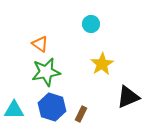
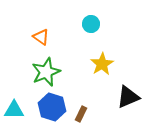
orange triangle: moved 1 px right, 7 px up
green star: rotated 12 degrees counterclockwise
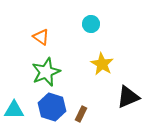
yellow star: rotated 10 degrees counterclockwise
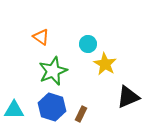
cyan circle: moved 3 px left, 20 px down
yellow star: moved 3 px right
green star: moved 7 px right, 1 px up
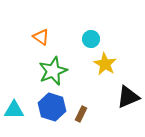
cyan circle: moved 3 px right, 5 px up
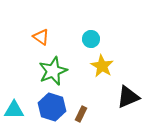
yellow star: moved 3 px left, 2 px down
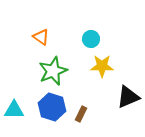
yellow star: rotated 30 degrees counterclockwise
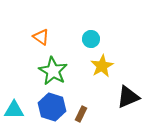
yellow star: rotated 30 degrees counterclockwise
green star: rotated 20 degrees counterclockwise
